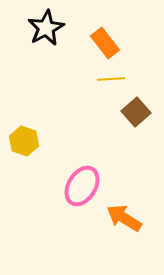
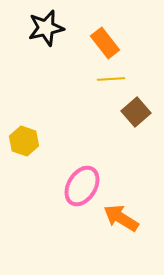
black star: rotated 15 degrees clockwise
orange arrow: moved 3 px left
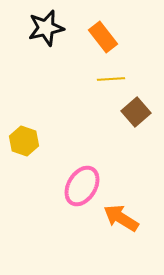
orange rectangle: moved 2 px left, 6 px up
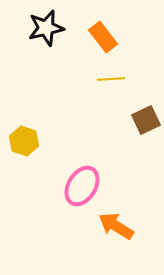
brown square: moved 10 px right, 8 px down; rotated 16 degrees clockwise
orange arrow: moved 5 px left, 8 px down
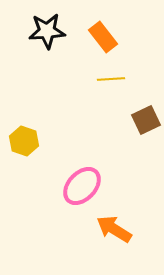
black star: moved 1 px right, 3 px down; rotated 9 degrees clockwise
pink ellipse: rotated 12 degrees clockwise
orange arrow: moved 2 px left, 3 px down
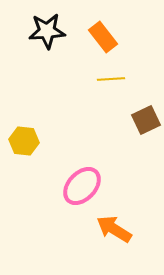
yellow hexagon: rotated 12 degrees counterclockwise
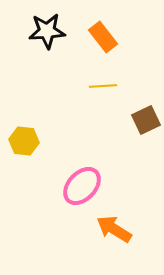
yellow line: moved 8 px left, 7 px down
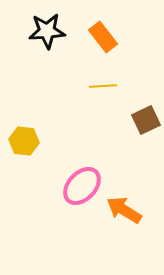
orange arrow: moved 10 px right, 19 px up
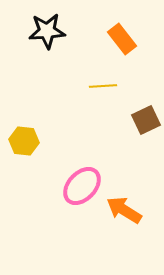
orange rectangle: moved 19 px right, 2 px down
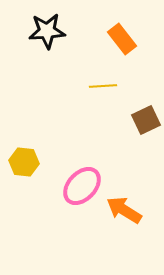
yellow hexagon: moved 21 px down
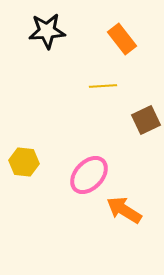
pink ellipse: moved 7 px right, 11 px up
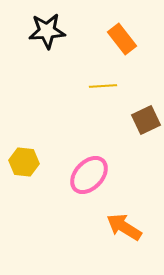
orange arrow: moved 17 px down
